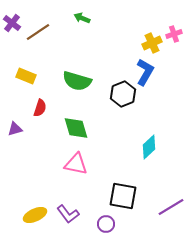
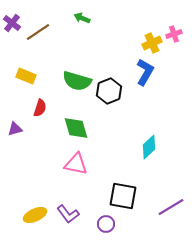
black hexagon: moved 14 px left, 3 px up
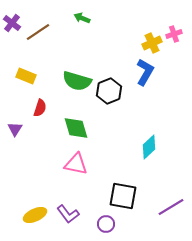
purple triangle: rotated 42 degrees counterclockwise
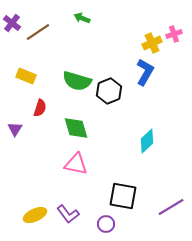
cyan diamond: moved 2 px left, 6 px up
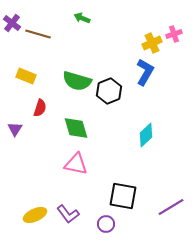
brown line: moved 2 px down; rotated 50 degrees clockwise
cyan diamond: moved 1 px left, 6 px up
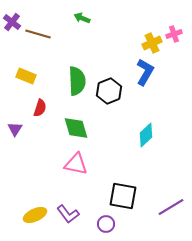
purple cross: moved 1 px up
green semicircle: rotated 108 degrees counterclockwise
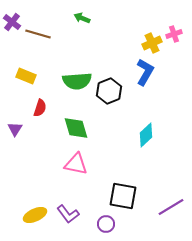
green semicircle: rotated 88 degrees clockwise
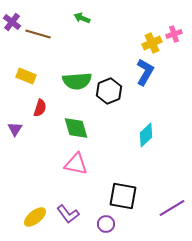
purple line: moved 1 px right, 1 px down
yellow ellipse: moved 2 px down; rotated 15 degrees counterclockwise
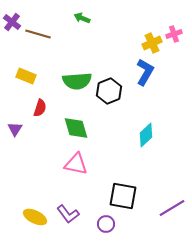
yellow ellipse: rotated 65 degrees clockwise
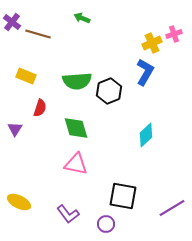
yellow ellipse: moved 16 px left, 15 px up
